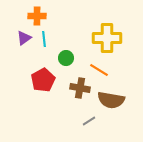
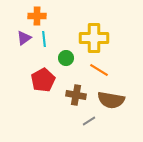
yellow cross: moved 13 px left
brown cross: moved 4 px left, 7 px down
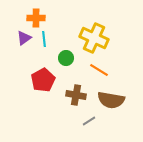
orange cross: moved 1 px left, 2 px down
yellow cross: rotated 24 degrees clockwise
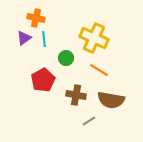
orange cross: rotated 12 degrees clockwise
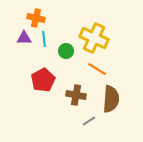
purple triangle: rotated 35 degrees clockwise
green circle: moved 7 px up
orange line: moved 2 px left, 1 px up
brown semicircle: moved 1 px up; rotated 96 degrees counterclockwise
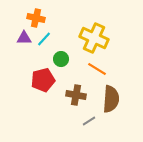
cyan line: rotated 49 degrees clockwise
green circle: moved 5 px left, 8 px down
red pentagon: rotated 15 degrees clockwise
